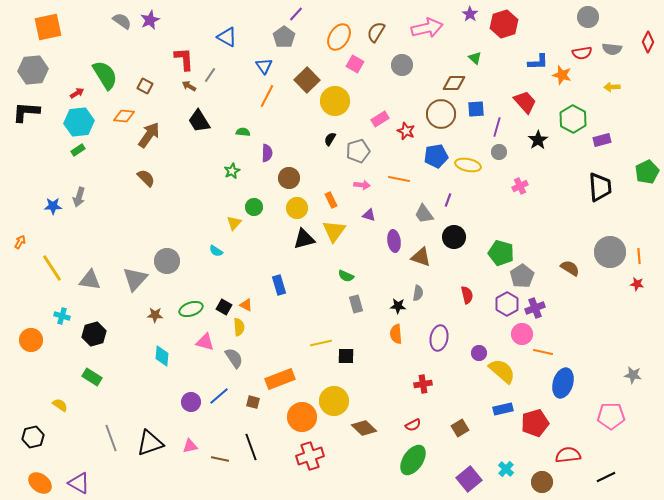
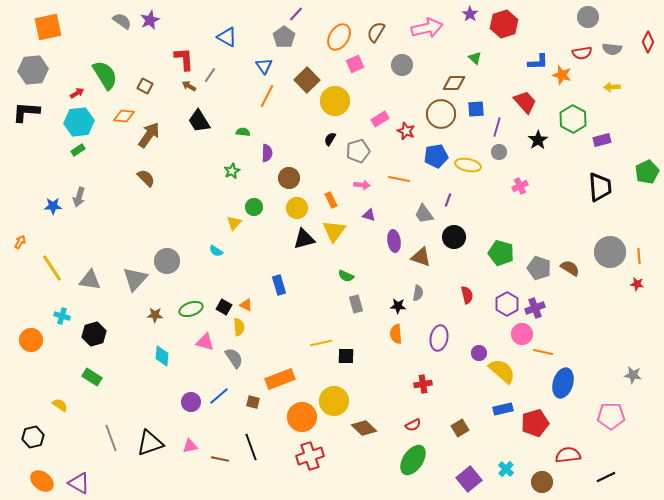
pink square at (355, 64): rotated 36 degrees clockwise
gray pentagon at (522, 276): moved 17 px right, 8 px up; rotated 20 degrees counterclockwise
orange ellipse at (40, 483): moved 2 px right, 2 px up
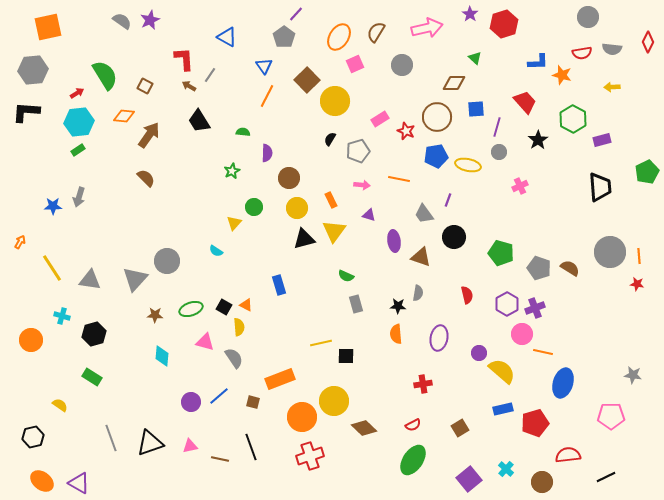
brown circle at (441, 114): moved 4 px left, 3 px down
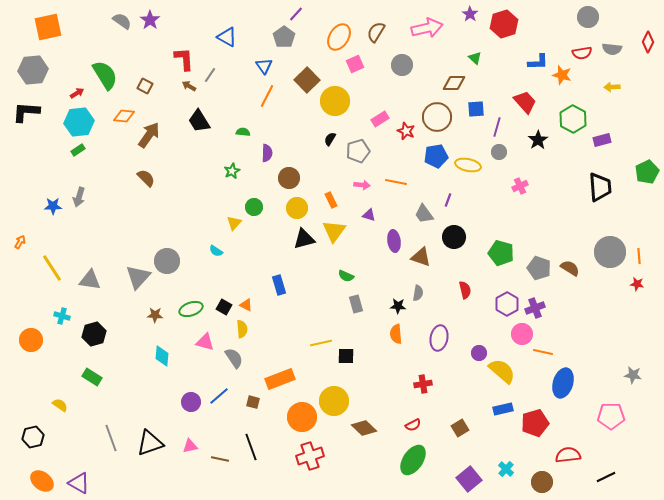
purple star at (150, 20): rotated 12 degrees counterclockwise
orange line at (399, 179): moved 3 px left, 3 px down
gray triangle at (135, 279): moved 3 px right, 2 px up
red semicircle at (467, 295): moved 2 px left, 5 px up
yellow semicircle at (239, 327): moved 3 px right, 2 px down
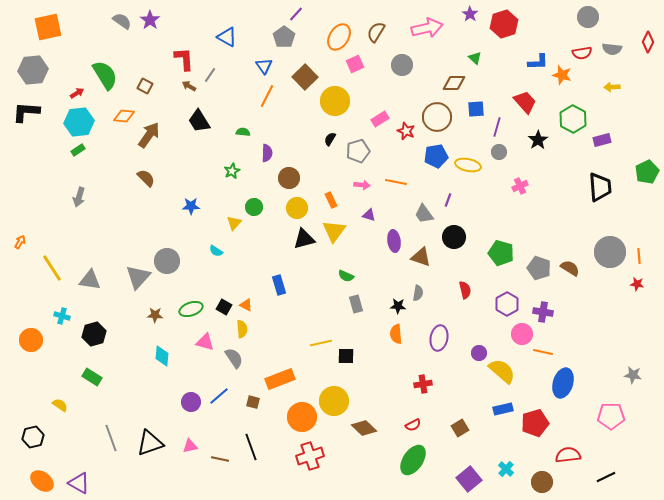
brown square at (307, 80): moved 2 px left, 3 px up
blue star at (53, 206): moved 138 px right
purple cross at (535, 308): moved 8 px right, 4 px down; rotated 30 degrees clockwise
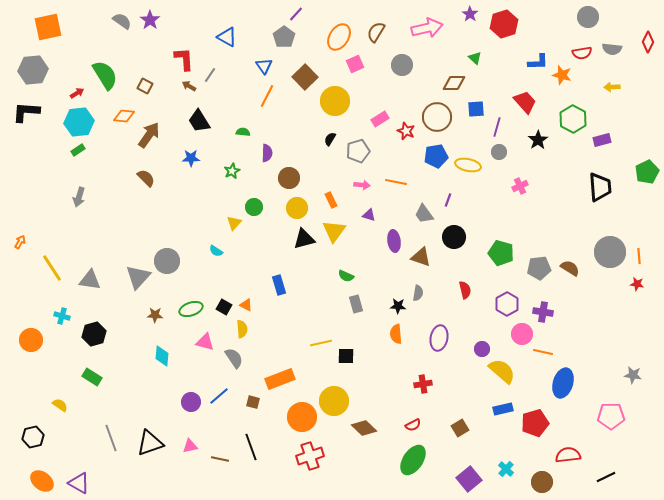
blue star at (191, 206): moved 48 px up
gray pentagon at (539, 268): rotated 25 degrees counterclockwise
purple circle at (479, 353): moved 3 px right, 4 px up
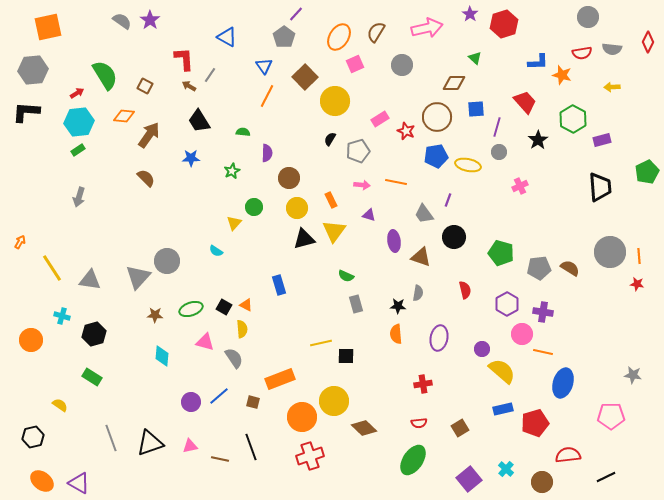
red semicircle at (413, 425): moved 6 px right, 2 px up; rotated 21 degrees clockwise
